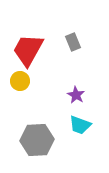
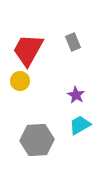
cyan trapezoid: rotated 130 degrees clockwise
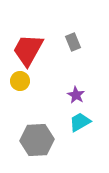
cyan trapezoid: moved 3 px up
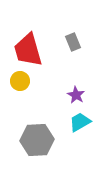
red trapezoid: rotated 45 degrees counterclockwise
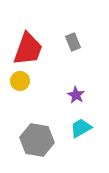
red trapezoid: moved 1 px up; rotated 144 degrees counterclockwise
cyan trapezoid: moved 1 px right, 6 px down
gray hexagon: rotated 12 degrees clockwise
